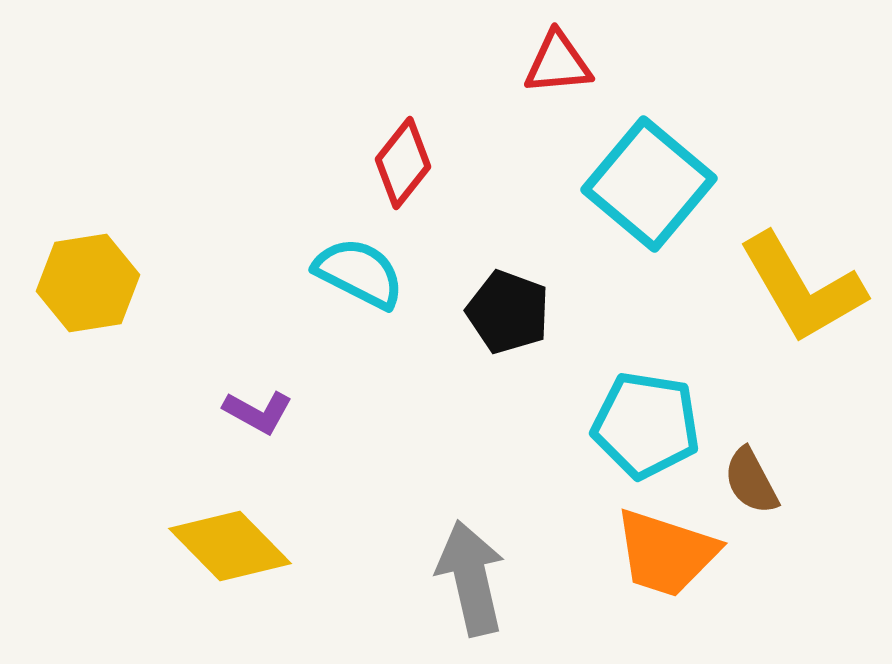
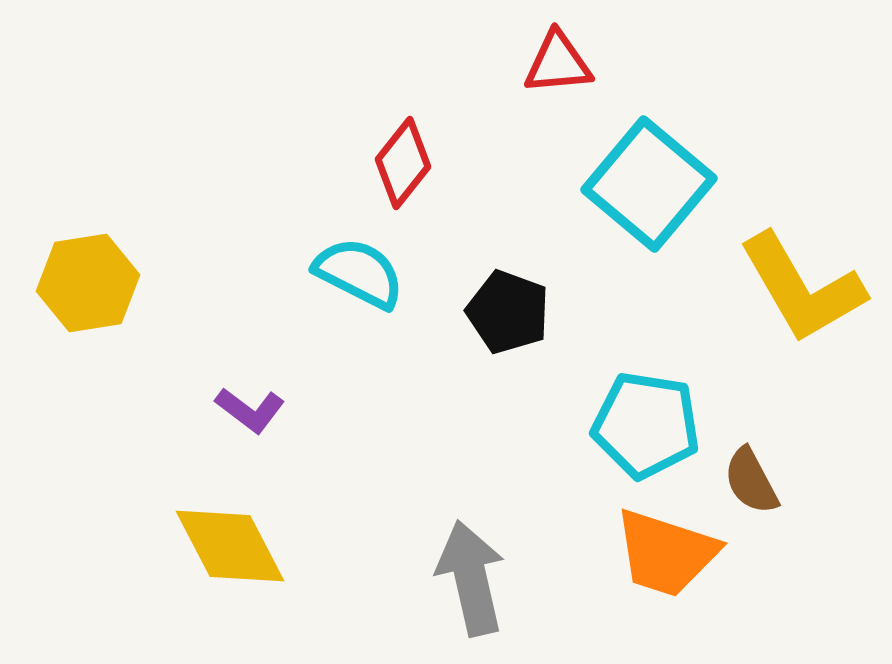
purple L-shape: moved 8 px left, 2 px up; rotated 8 degrees clockwise
yellow diamond: rotated 17 degrees clockwise
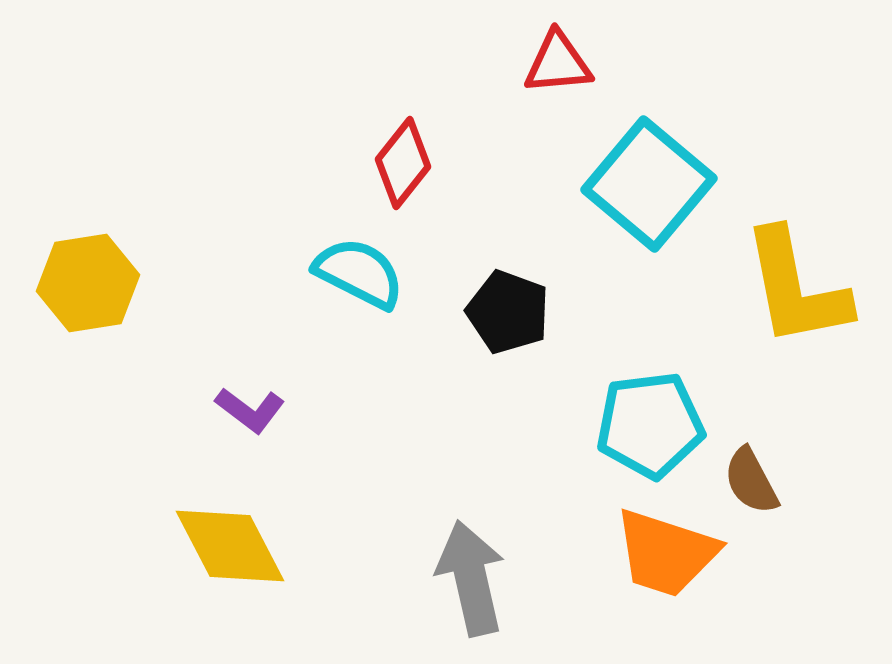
yellow L-shape: moved 6 px left; rotated 19 degrees clockwise
cyan pentagon: moved 4 px right; rotated 16 degrees counterclockwise
